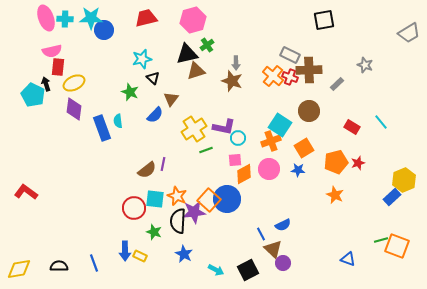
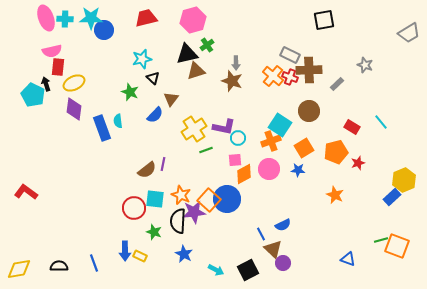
orange pentagon at (336, 162): moved 10 px up
orange star at (177, 196): moved 4 px right, 1 px up
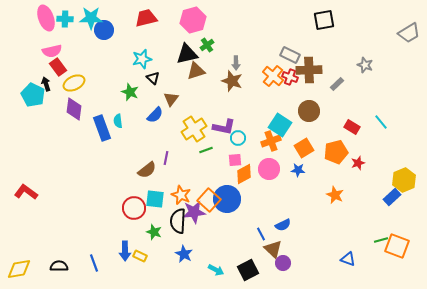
red rectangle at (58, 67): rotated 42 degrees counterclockwise
purple line at (163, 164): moved 3 px right, 6 px up
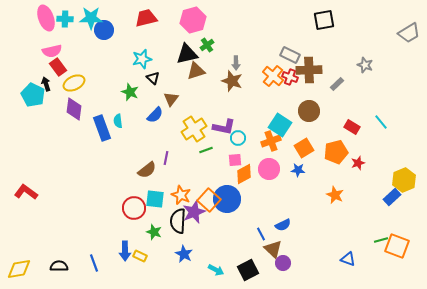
purple star at (194, 212): rotated 15 degrees counterclockwise
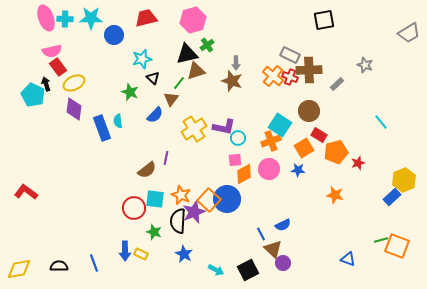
blue circle at (104, 30): moved 10 px right, 5 px down
red rectangle at (352, 127): moved 33 px left, 8 px down
green line at (206, 150): moved 27 px left, 67 px up; rotated 32 degrees counterclockwise
orange star at (335, 195): rotated 12 degrees counterclockwise
yellow rectangle at (140, 256): moved 1 px right, 2 px up
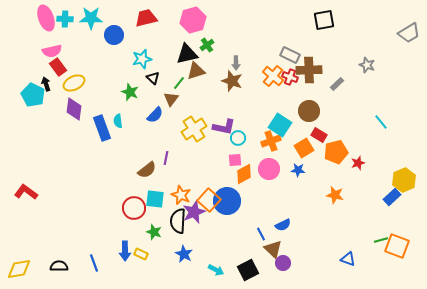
gray star at (365, 65): moved 2 px right
blue circle at (227, 199): moved 2 px down
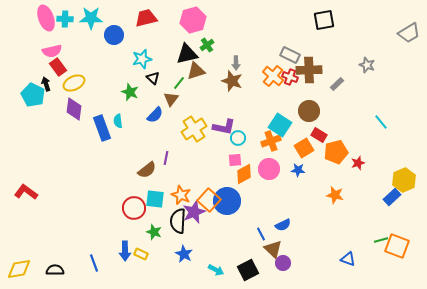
black semicircle at (59, 266): moved 4 px left, 4 px down
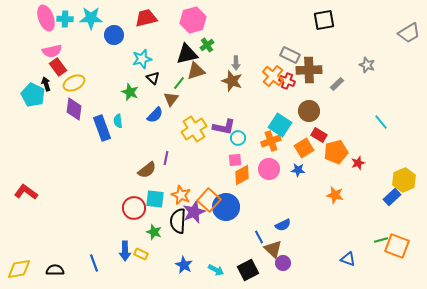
red cross at (290, 77): moved 3 px left, 4 px down
orange diamond at (244, 174): moved 2 px left, 1 px down
blue circle at (227, 201): moved 1 px left, 6 px down
blue line at (261, 234): moved 2 px left, 3 px down
blue star at (184, 254): moved 11 px down
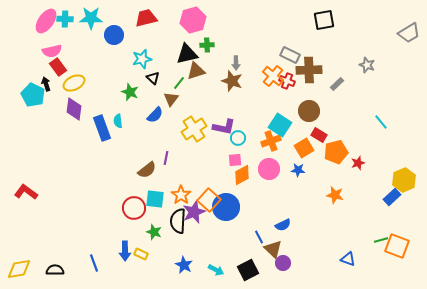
pink ellipse at (46, 18): moved 3 px down; rotated 55 degrees clockwise
green cross at (207, 45): rotated 32 degrees clockwise
orange star at (181, 195): rotated 12 degrees clockwise
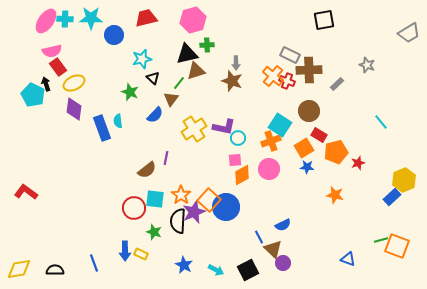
blue star at (298, 170): moved 9 px right, 3 px up
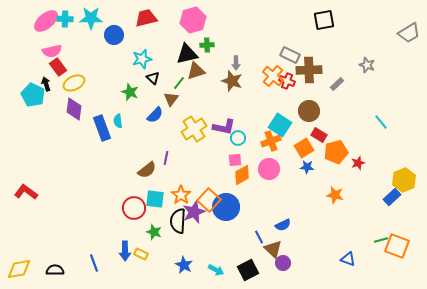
pink ellipse at (46, 21): rotated 15 degrees clockwise
